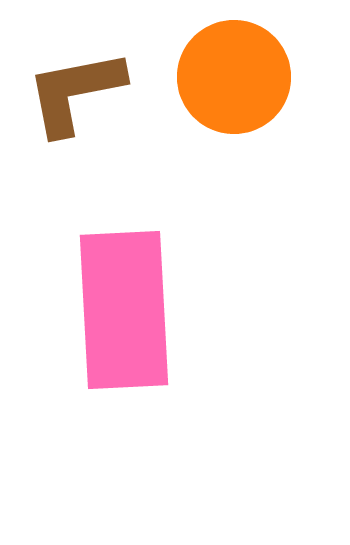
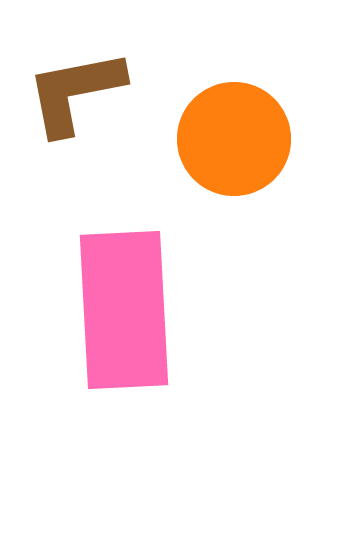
orange circle: moved 62 px down
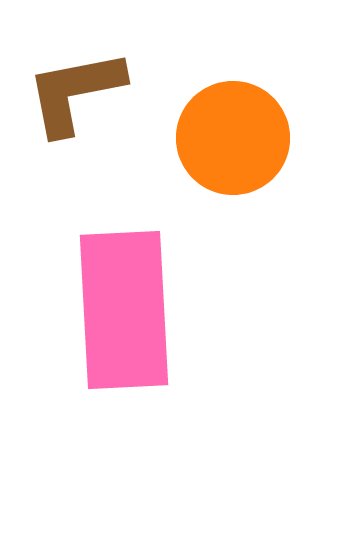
orange circle: moved 1 px left, 1 px up
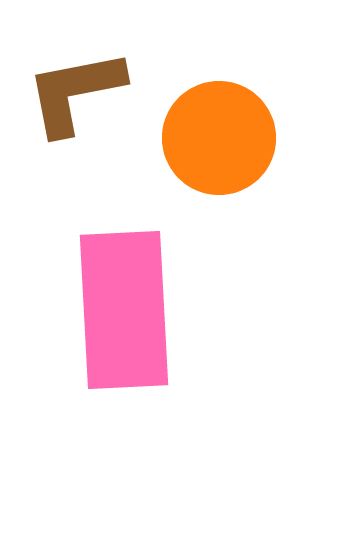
orange circle: moved 14 px left
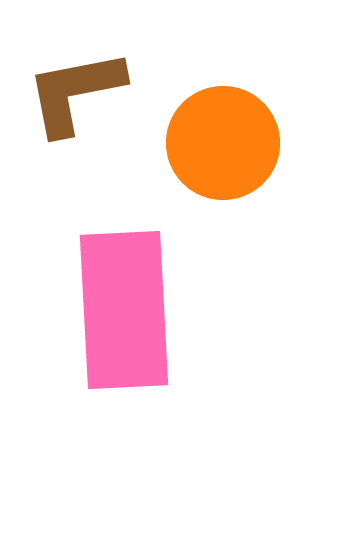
orange circle: moved 4 px right, 5 px down
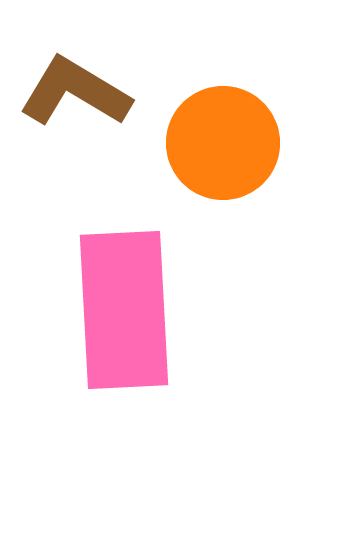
brown L-shape: rotated 42 degrees clockwise
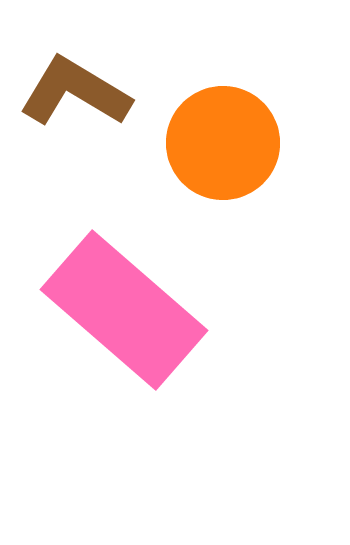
pink rectangle: rotated 46 degrees counterclockwise
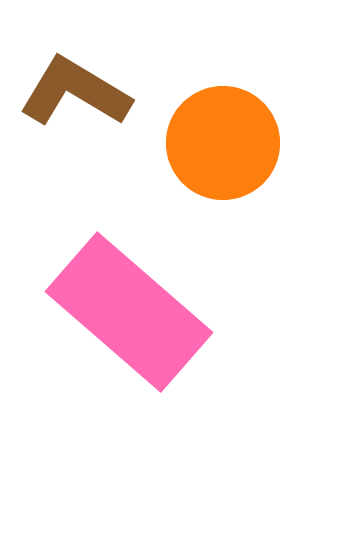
pink rectangle: moved 5 px right, 2 px down
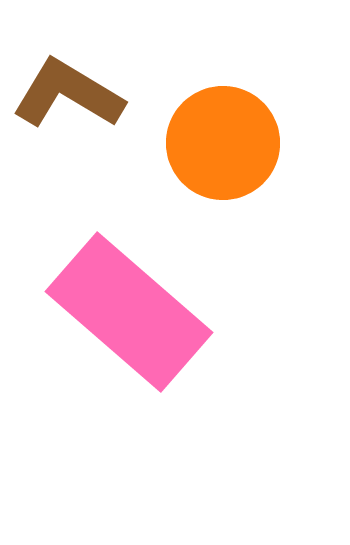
brown L-shape: moved 7 px left, 2 px down
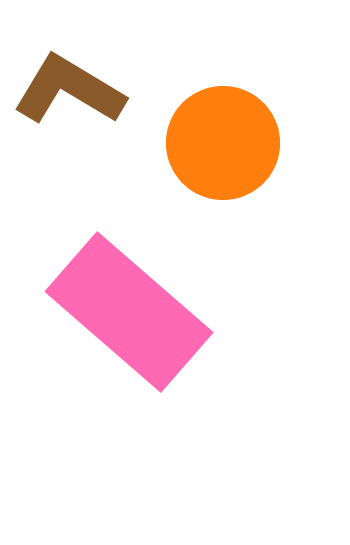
brown L-shape: moved 1 px right, 4 px up
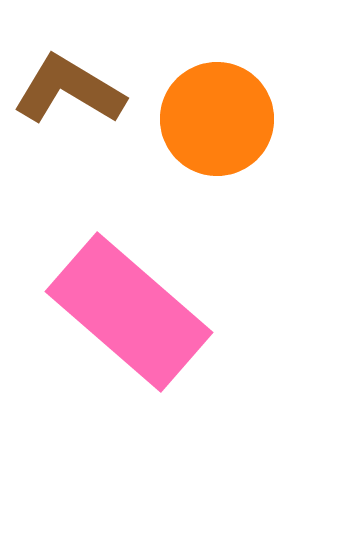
orange circle: moved 6 px left, 24 px up
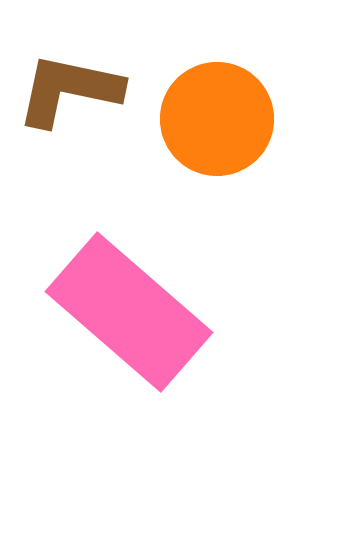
brown L-shape: rotated 19 degrees counterclockwise
